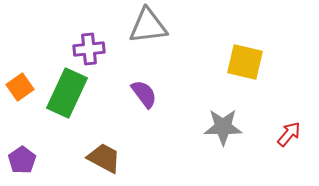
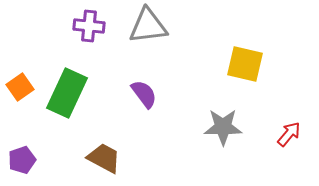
purple cross: moved 23 px up; rotated 12 degrees clockwise
yellow square: moved 2 px down
purple pentagon: rotated 16 degrees clockwise
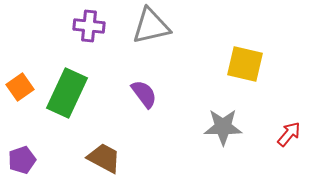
gray triangle: moved 3 px right; rotated 6 degrees counterclockwise
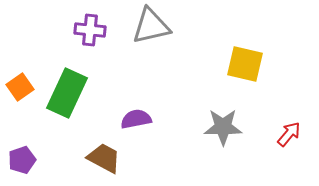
purple cross: moved 1 px right, 4 px down
purple semicircle: moved 8 px left, 25 px down; rotated 64 degrees counterclockwise
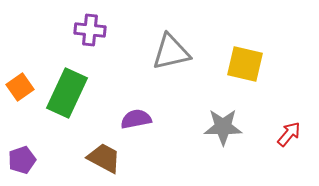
gray triangle: moved 20 px right, 26 px down
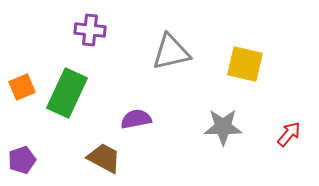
orange square: moved 2 px right; rotated 12 degrees clockwise
